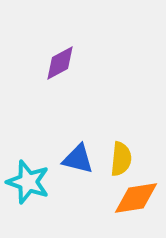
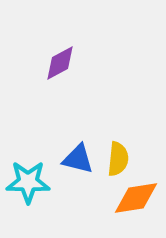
yellow semicircle: moved 3 px left
cyan star: rotated 18 degrees counterclockwise
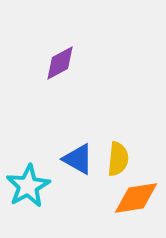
blue triangle: rotated 16 degrees clockwise
cyan star: moved 4 px down; rotated 30 degrees counterclockwise
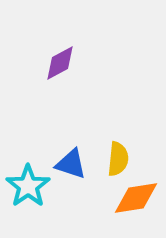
blue triangle: moved 7 px left, 5 px down; rotated 12 degrees counterclockwise
cyan star: rotated 6 degrees counterclockwise
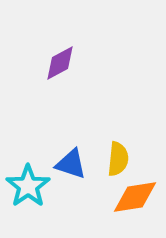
orange diamond: moved 1 px left, 1 px up
